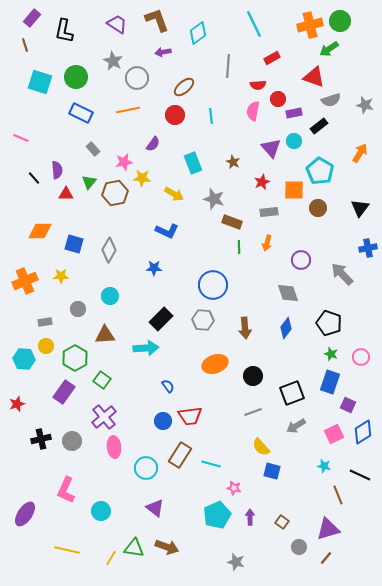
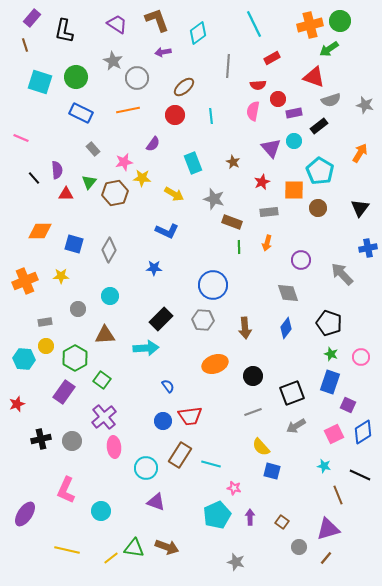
purple triangle at (155, 508): moved 1 px right, 6 px up; rotated 18 degrees counterclockwise
yellow line at (111, 558): rotated 21 degrees clockwise
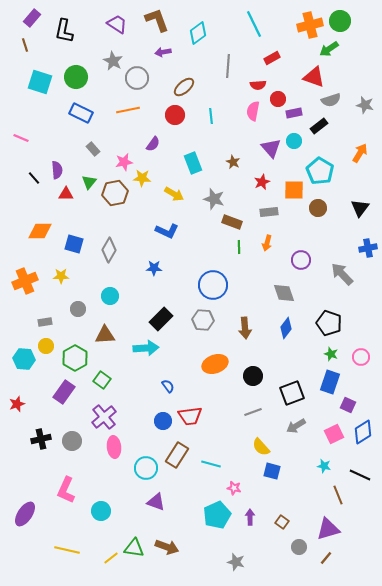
gray diamond at (288, 293): moved 4 px left
brown rectangle at (180, 455): moved 3 px left
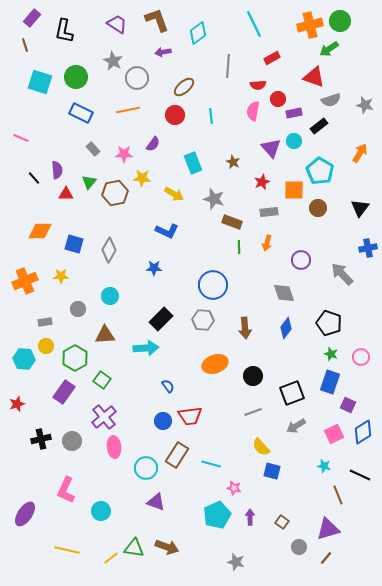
pink star at (124, 162): moved 8 px up; rotated 12 degrees clockwise
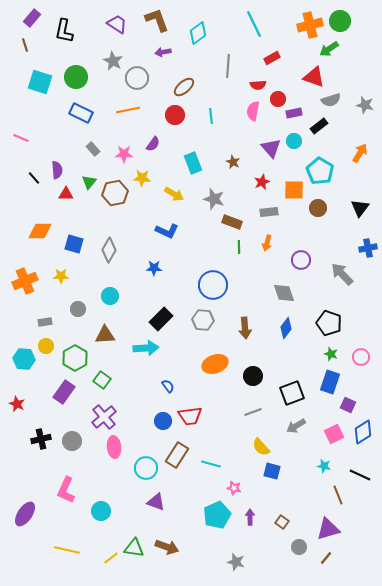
red star at (17, 404): rotated 28 degrees counterclockwise
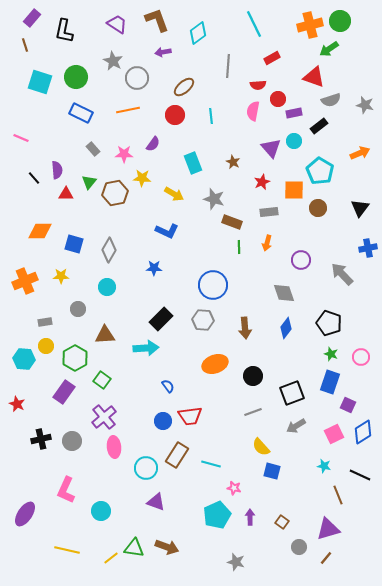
orange arrow at (360, 153): rotated 36 degrees clockwise
cyan circle at (110, 296): moved 3 px left, 9 px up
